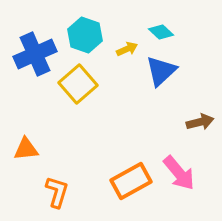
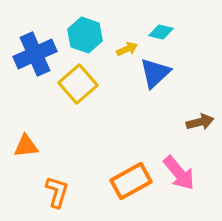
cyan diamond: rotated 30 degrees counterclockwise
blue triangle: moved 6 px left, 2 px down
orange triangle: moved 3 px up
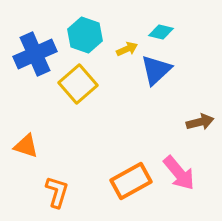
blue triangle: moved 1 px right, 3 px up
orange triangle: rotated 24 degrees clockwise
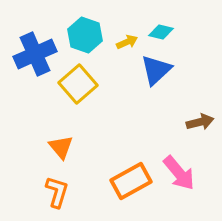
yellow arrow: moved 7 px up
orange triangle: moved 35 px right, 1 px down; rotated 32 degrees clockwise
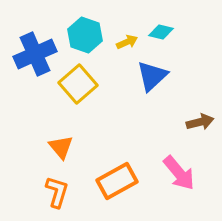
blue triangle: moved 4 px left, 6 px down
orange rectangle: moved 14 px left
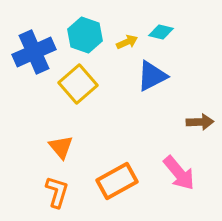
blue cross: moved 1 px left, 2 px up
blue triangle: rotated 16 degrees clockwise
brown arrow: rotated 12 degrees clockwise
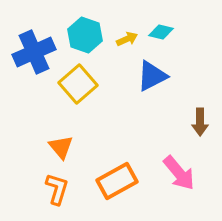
yellow arrow: moved 3 px up
brown arrow: rotated 92 degrees clockwise
orange L-shape: moved 3 px up
